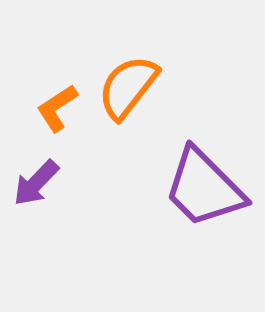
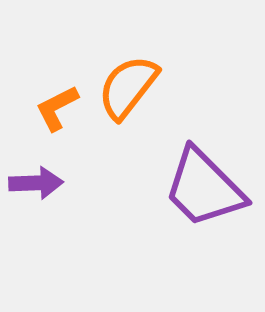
orange L-shape: rotated 6 degrees clockwise
purple arrow: rotated 136 degrees counterclockwise
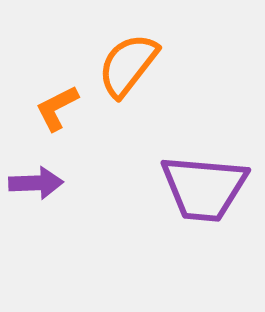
orange semicircle: moved 22 px up
purple trapezoid: rotated 40 degrees counterclockwise
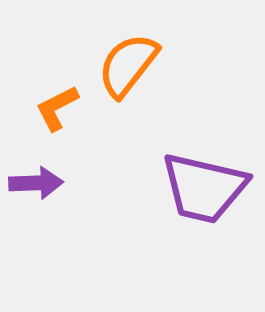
purple trapezoid: rotated 8 degrees clockwise
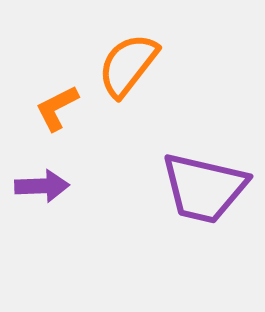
purple arrow: moved 6 px right, 3 px down
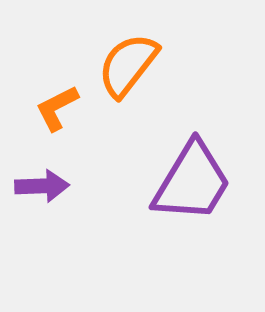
purple trapezoid: moved 12 px left, 6 px up; rotated 72 degrees counterclockwise
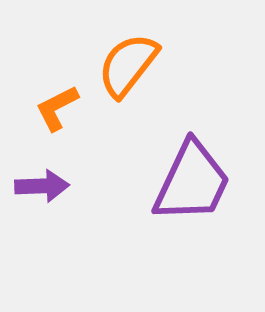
purple trapezoid: rotated 6 degrees counterclockwise
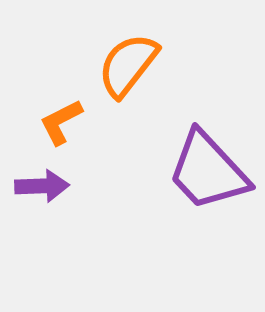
orange L-shape: moved 4 px right, 14 px down
purple trapezoid: moved 16 px right, 11 px up; rotated 112 degrees clockwise
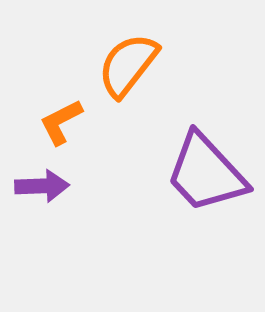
purple trapezoid: moved 2 px left, 2 px down
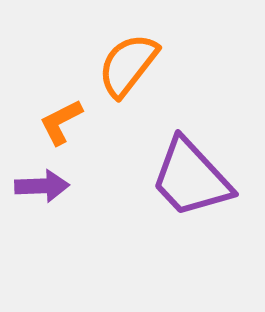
purple trapezoid: moved 15 px left, 5 px down
